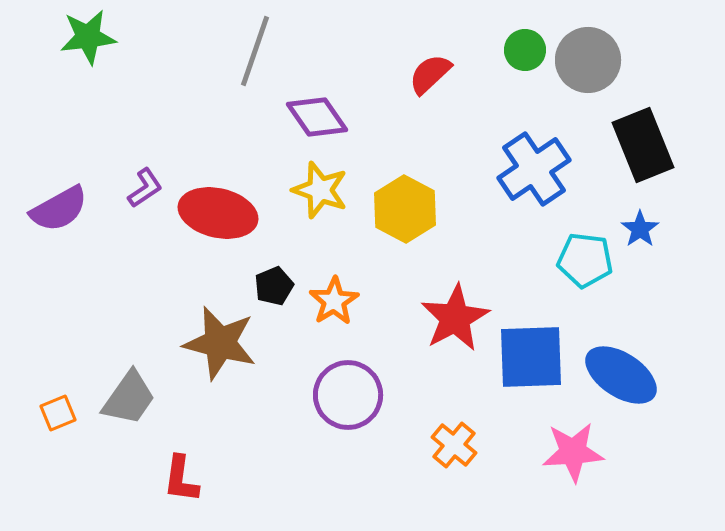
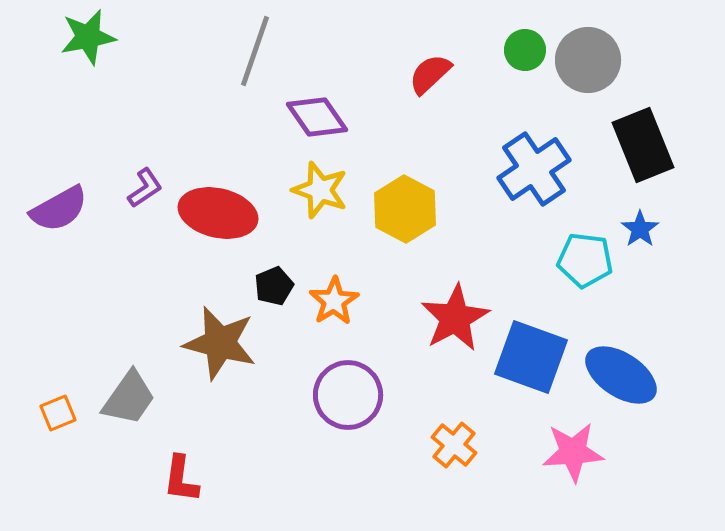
green star: rotated 4 degrees counterclockwise
blue square: rotated 22 degrees clockwise
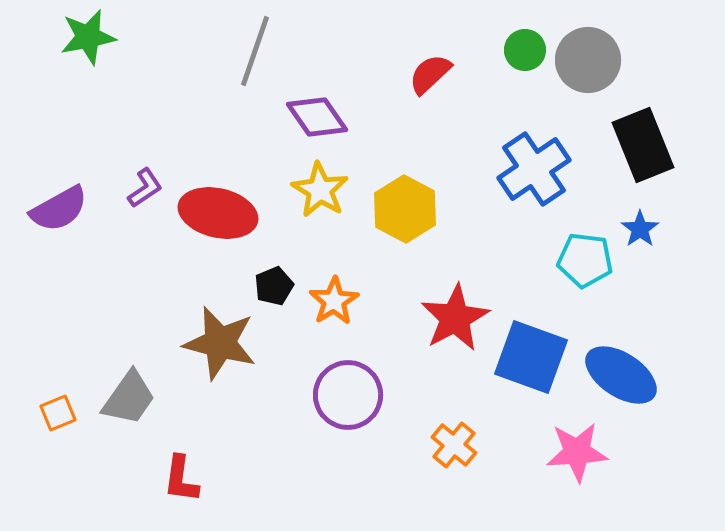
yellow star: rotated 12 degrees clockwise
pink star: moved 4 px right
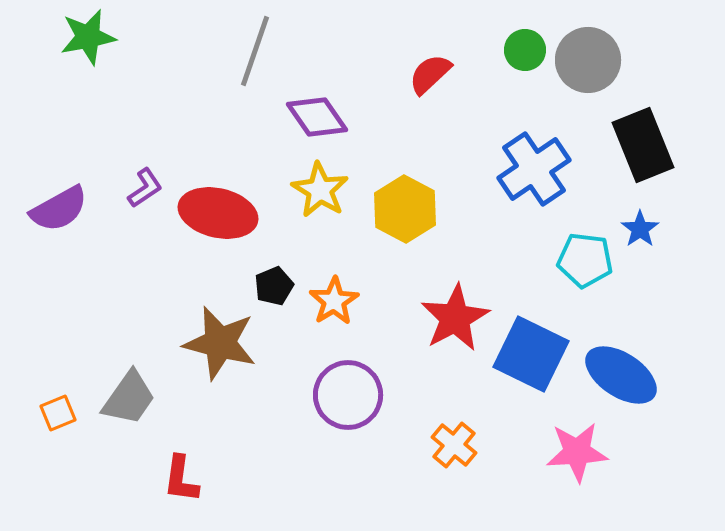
blue square: moved 3 px up; rotated 6 degrees clockwise
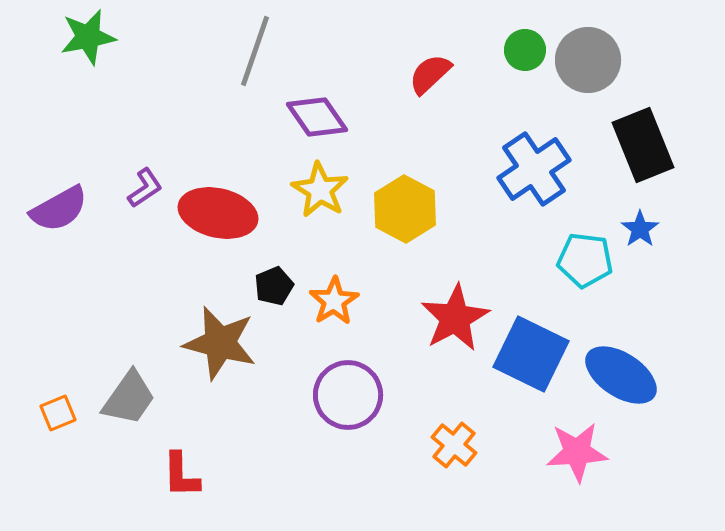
red L-shape: moved 4 px up; rotated 9 degrees counterclockwise
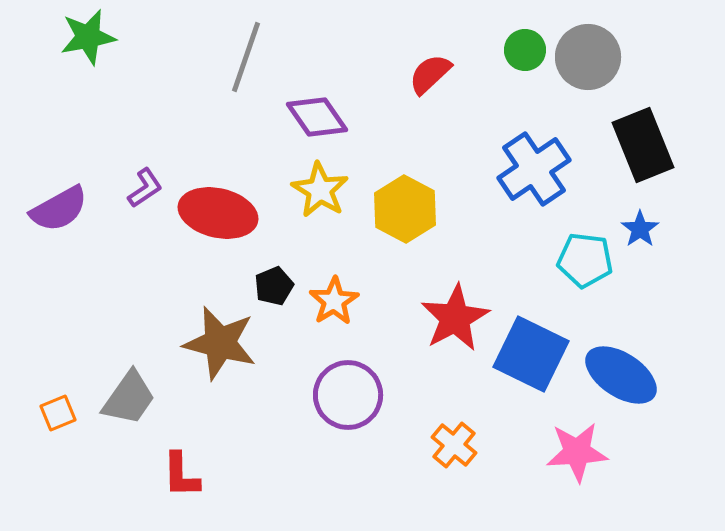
gray line: moved 9 px left, 6 px down
gray circle: moved 3 px up
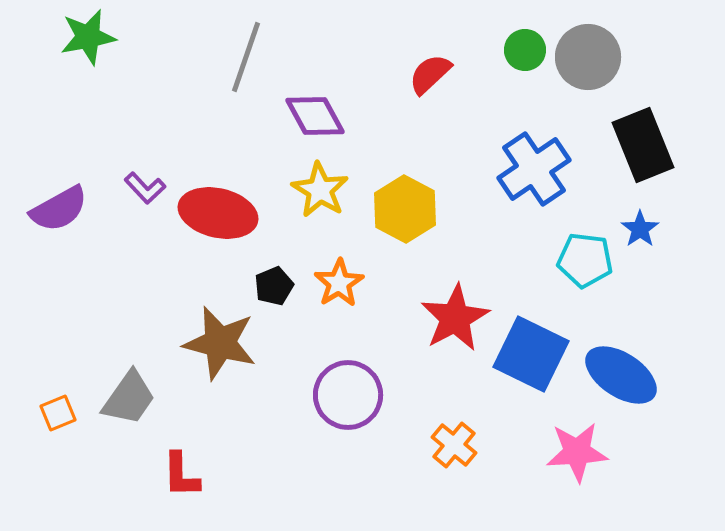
purple diamond: moved 2 px left, 1 px up; rotated 6 degrees clockwise
purple L-shape: rotated 81 degrees clockwise
orange star: moved 5 px right, 18 px up
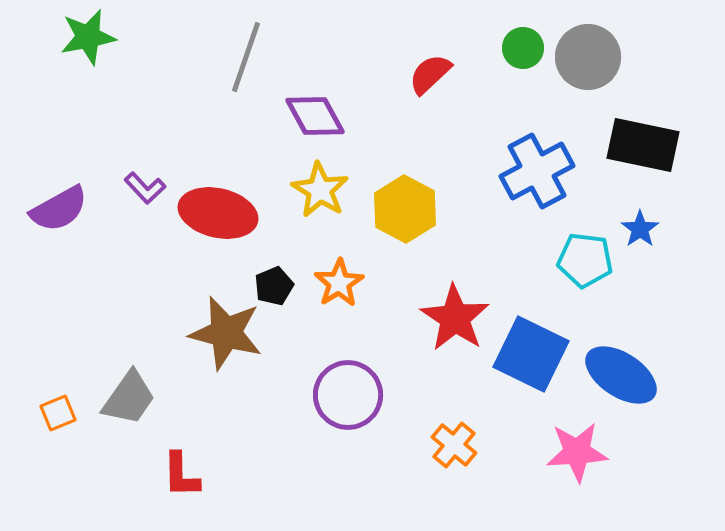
green circle: moved 2 px left, 2 px up
black rectangle: rotated 56 degrees counterclockwise
blue cross: moved 3 px right, 2 px down; rotated 6 degrees clockwise
red star: rotated 10 degrees counterclockwise
brown star: moved 6 px right, 10 px up
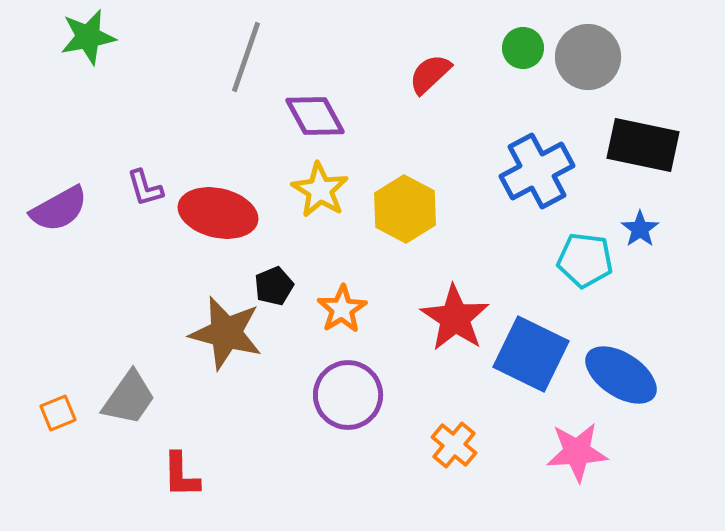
purple L-shape: rotated 27 degrees clockwise
orange star: moved 3 px right, 26 px down
